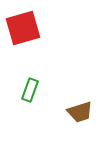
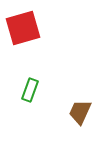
brown trapezoid: rotated 132 degrees clockwise
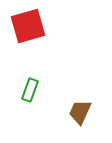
red square: moved 5 px right, 2 px up
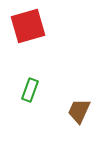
brown trapezoid: moved 1 px left, 1 px up
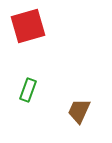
green rectangle: moved 2 px left
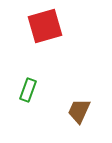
red square: moved 17 px right
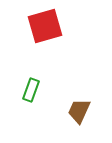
green rectangle: moved 3 px right
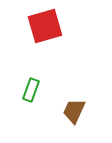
brown trapezoid: moved 5 px left
